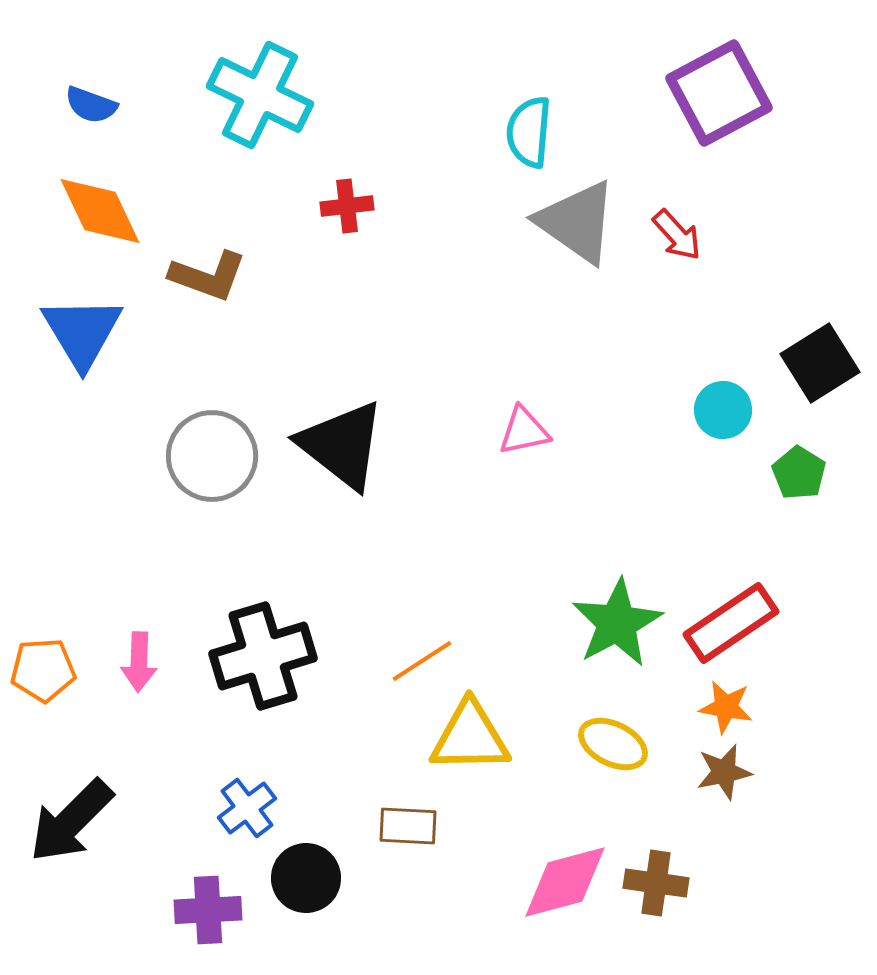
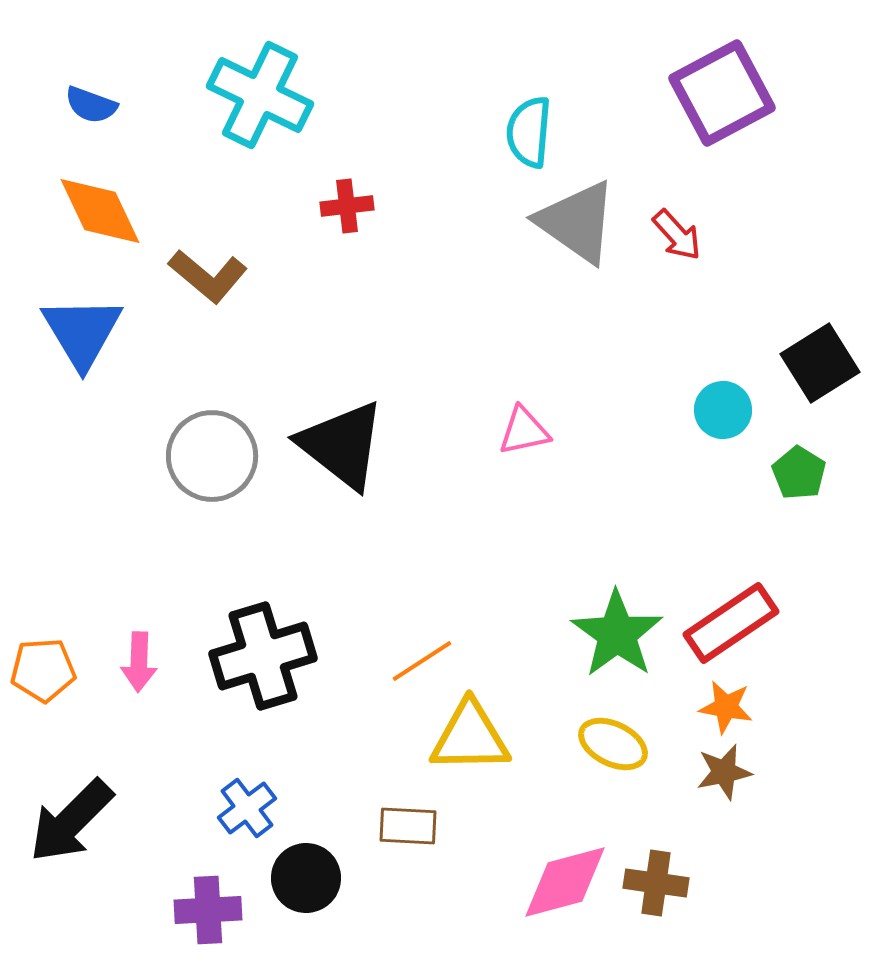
purple square: moved 3 px right
brown L-shape: rotated 20 degrees clockwise
green star: moved 11 px down; rotated 8 degrees counterclockwise
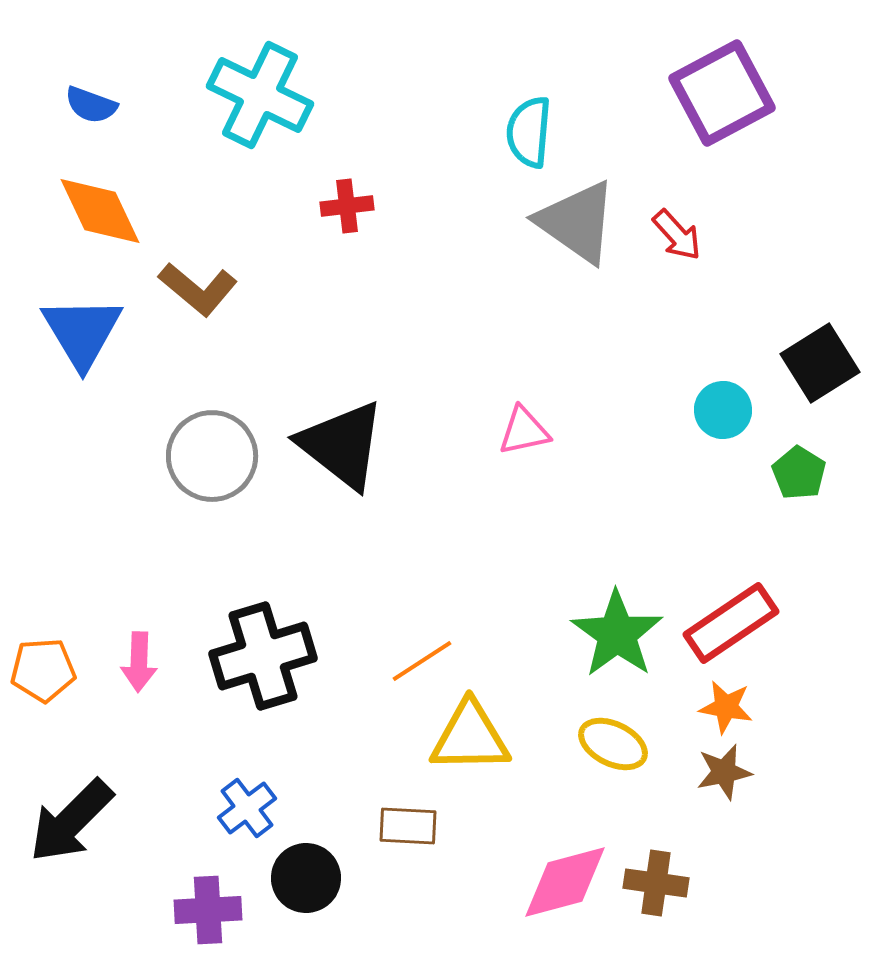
brown L-shape: moved 10 px left, 13 px down
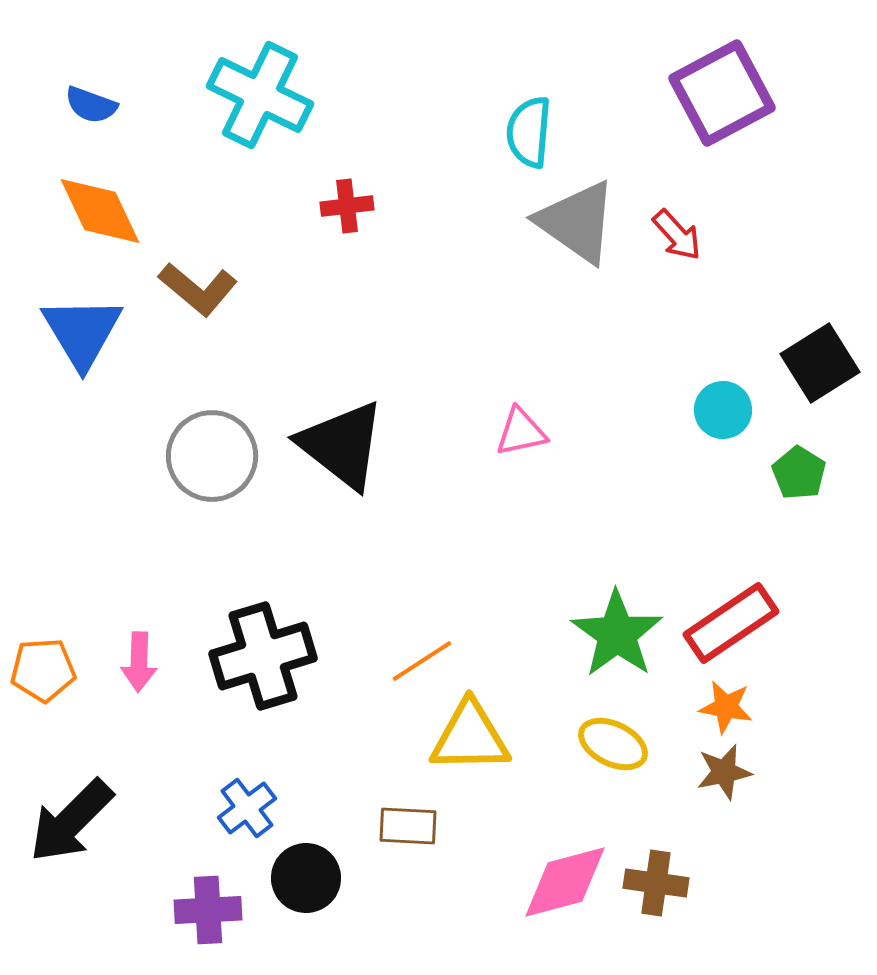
pink triangle: moved 3 px left, 1 px down
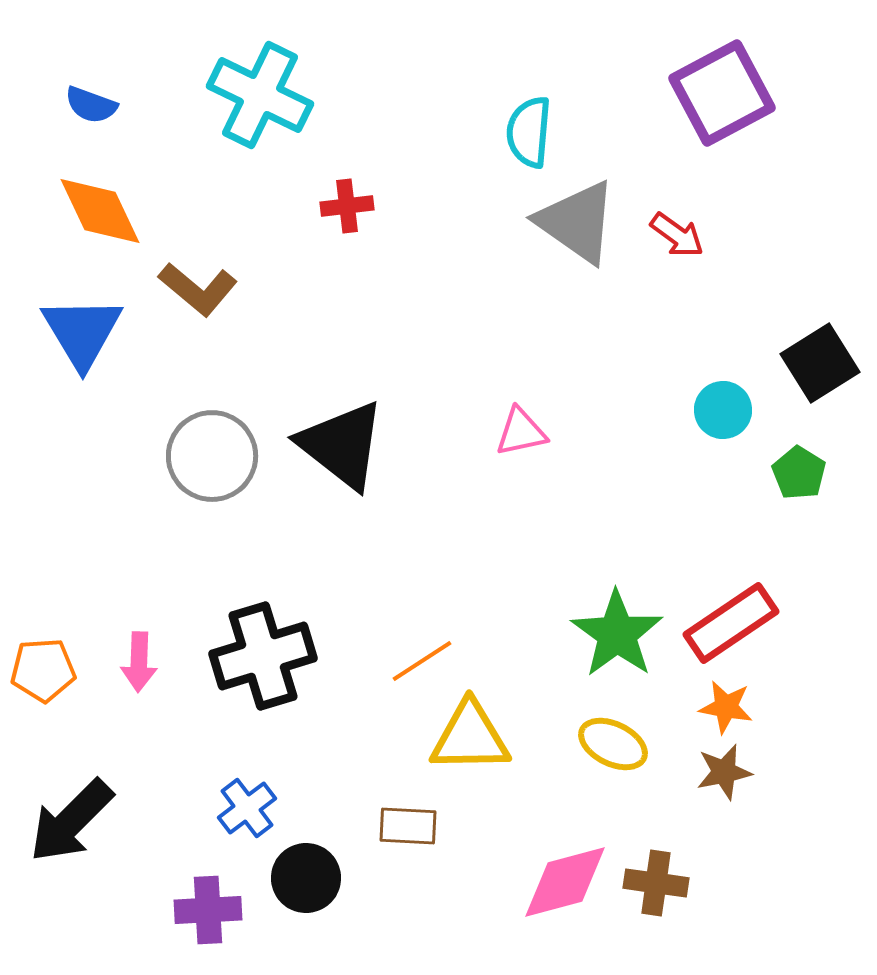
red arrow: rotated 12 degrees counterclockwise
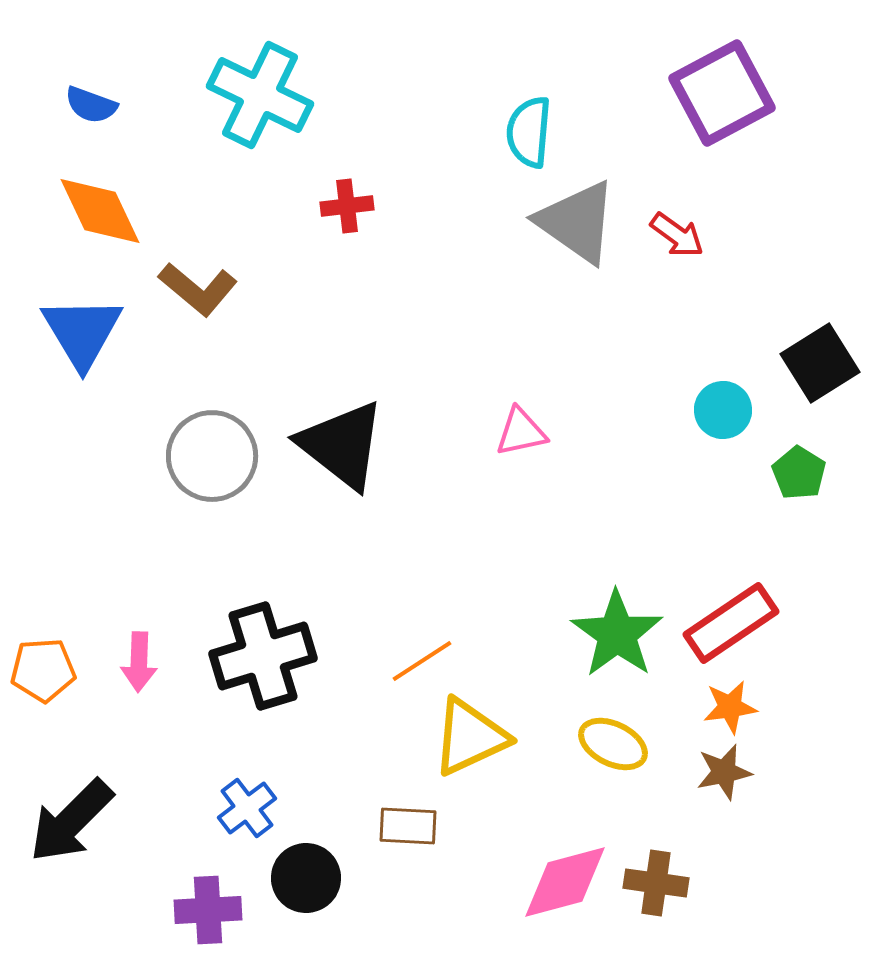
orange star: moved 4 px right; rotated 18 degrees counterclockwise
yellow triangle: rotated 24 degrees counterclockwise
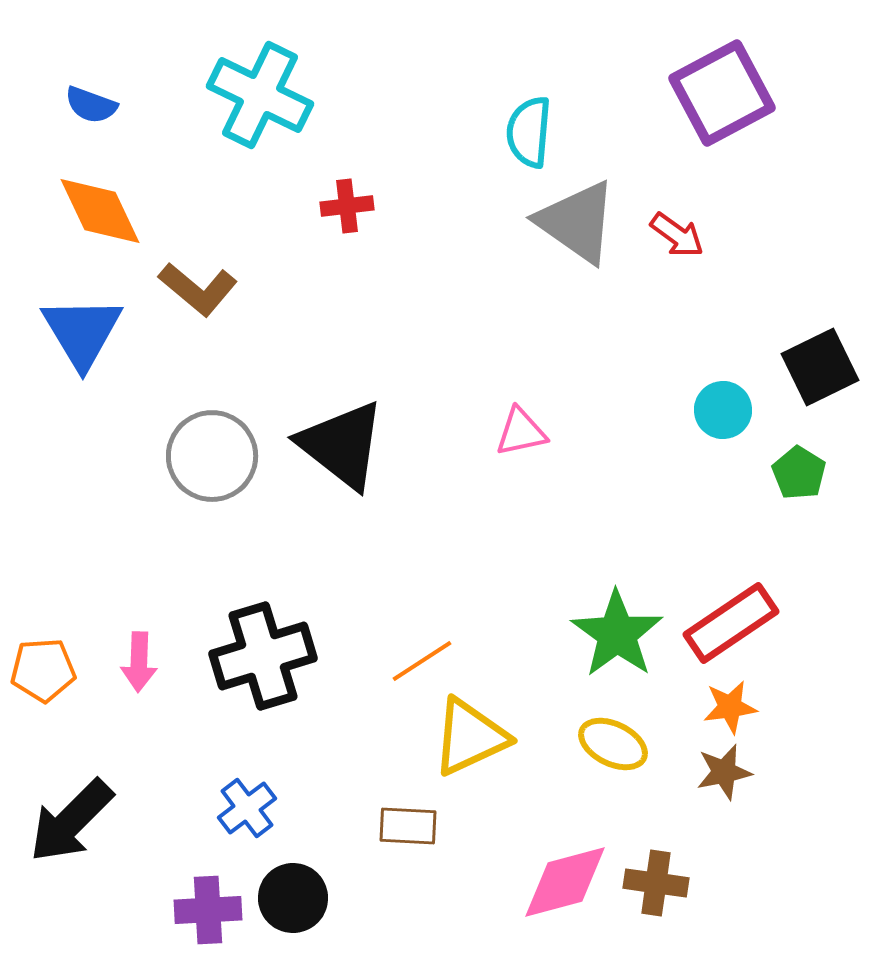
black square: moved 4 px down; rotated 6 degrees clockwise
black circle: moved 13 px left, 20 px down
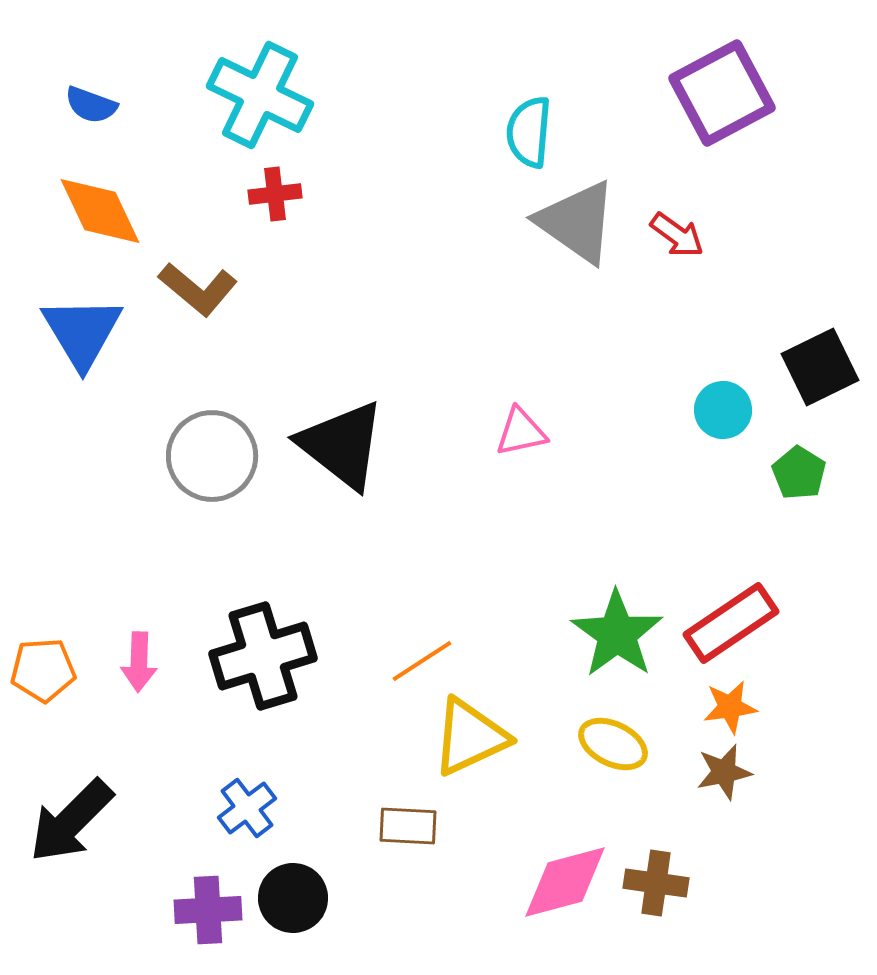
red cross: moved 72 px left, 12 px up
